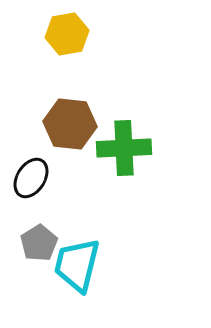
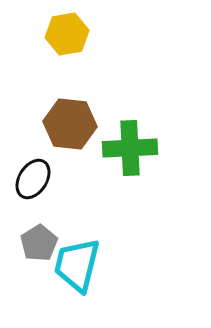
green cross: moved 6 px right
black ellipse: moved 2 px right, 1 px down
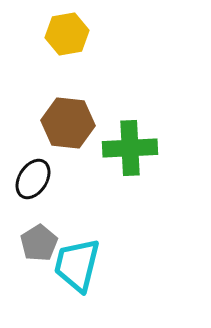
brown hexagon: moved 2 px left, 1 px up
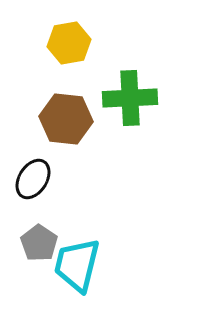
yellow hexagon: moved 2 px right, 9 px down
brown hexagon: moved 2 px left, 4 px up
green cross: moved 50 px up
gray pentagon: rotated 6 degrees counterclockwise
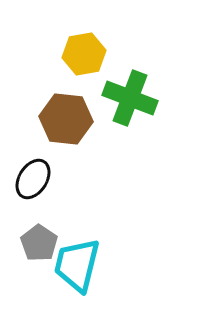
yellow hexagon: moved 15 px right, 11 px down
green cross: rotated 24 degrees clockwise
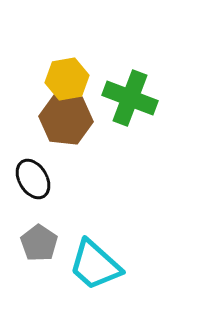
yellow hexagon: moved 17 px left, 25 px down
black ellipse: rotated 63 degrees counterclockwise
cyan trapezoid: moved 18 px right; rotated 62 degrees counterclockwise
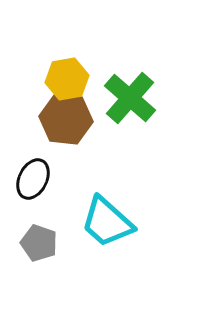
green cross: rotated 20 degrees clockwise
black ellipse: rotated 57 degrees clockwise
gray pentagon: rotated 15 degrees counterclockwise
cyan trapezoid: moved 12 px right, 43 px up
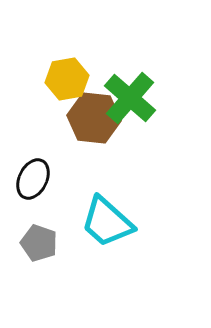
brown hexagon: moved 28 px right, 1 px up
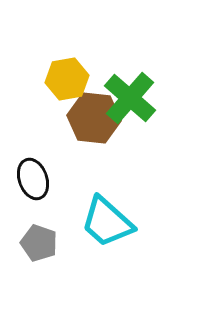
black ellipse: rotated 45 degrees counterclockwise
